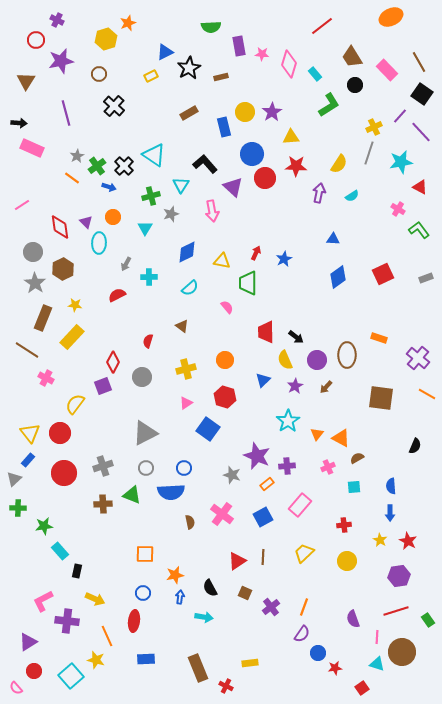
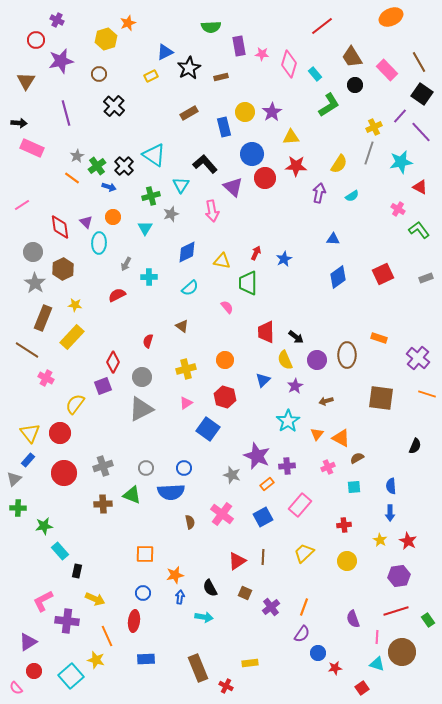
brown arrow at (326, 387): moved 14 px down; rotated 32 degrees clockwise
orange line at (427, 394): rotated 12 degrees counterclockwise
gray triangle at (145, 433): moved 4 px left, 24 px up
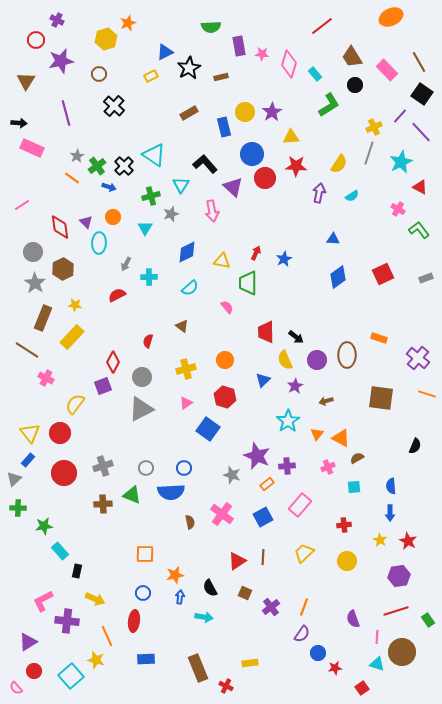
cyan star at (401, 162): rotated 15 degrees counterclockwise
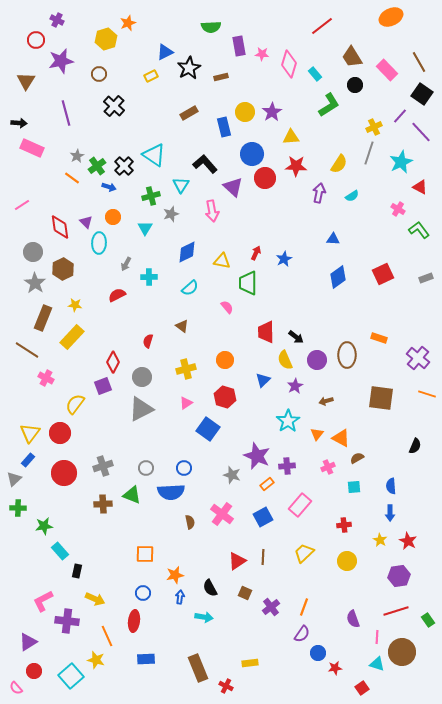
yellow triangle at (30, 433): rotated 15 degrees clockwise
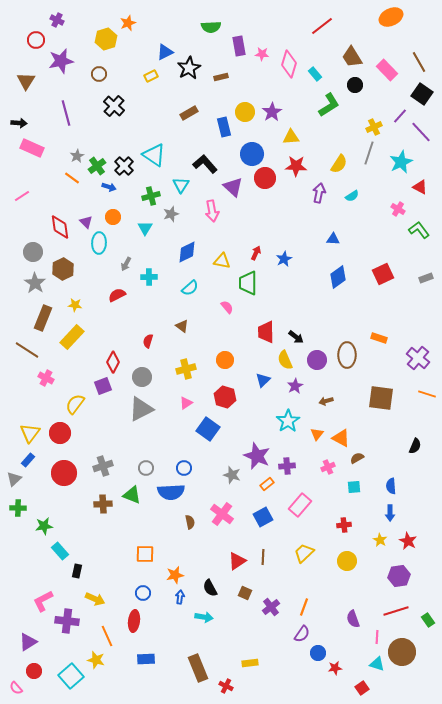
pink line at (22, 205): moved 9 px up
